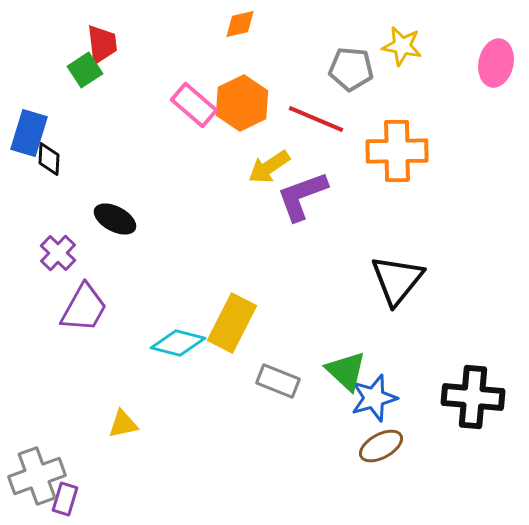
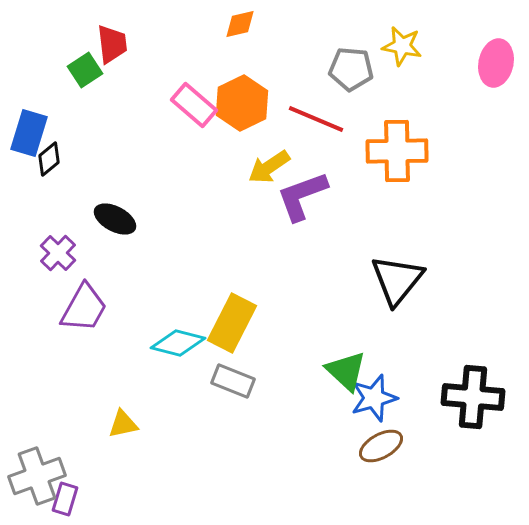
red trapezoid: moved 10 px right
black diamond: rotated 48 degrees clockwise
gray rectangle: moved 45 px left
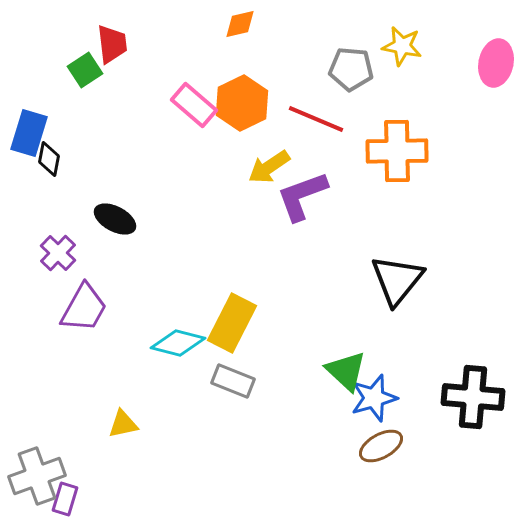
black diamond: rotated 40 degrees counterclockwise
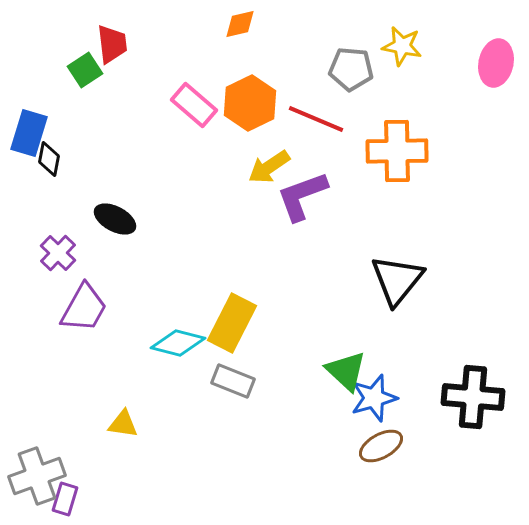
orange hexagon: moved 8 px right
yellow triangle: rotated 20 degrees clockwise
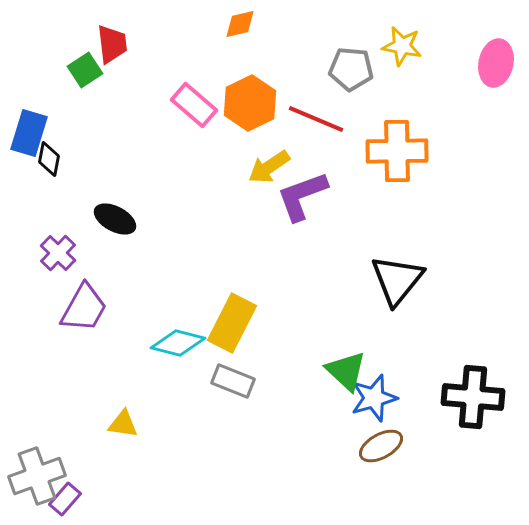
purple rectangle: rotated 24 degrees clockwise
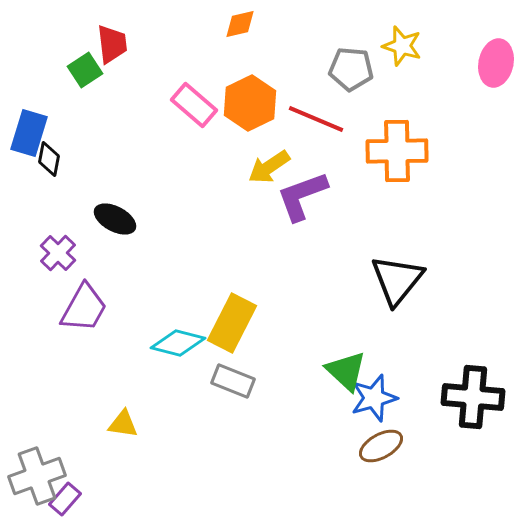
yellow star: rotated 6 degrees clockwise
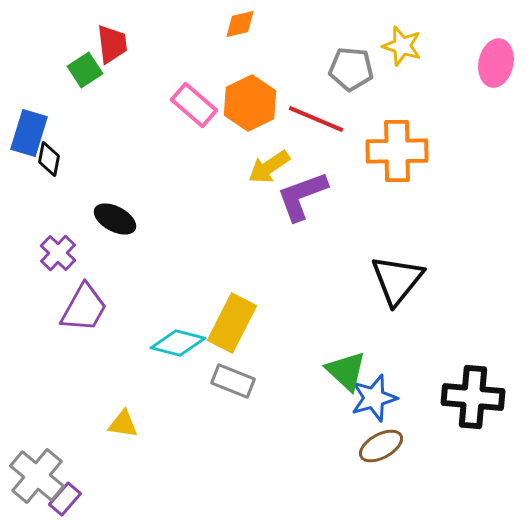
gray cross: rotated 30 degrees counterclockwise
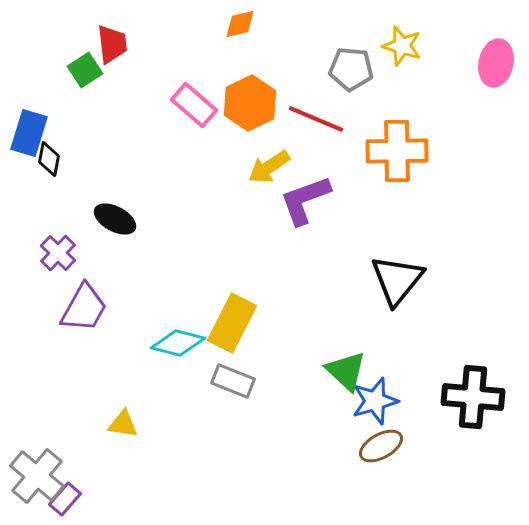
purple L-shape: moved 3 px right, 4 px down
blue star: moved 1 px right, 3 px down
